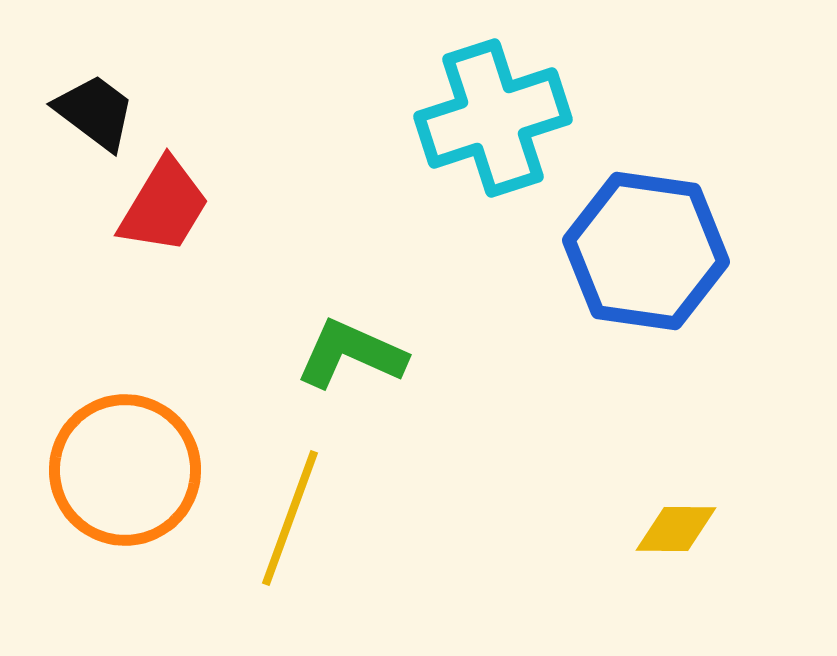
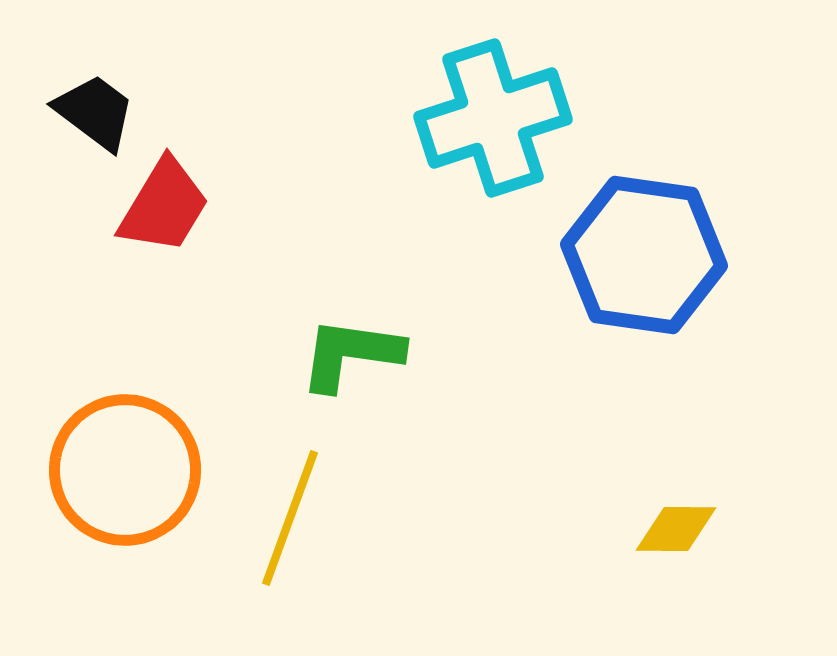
blue hexagon: moved 2 px left, 4 px down
green L-shape: rotated 16 degrees counterclockwise
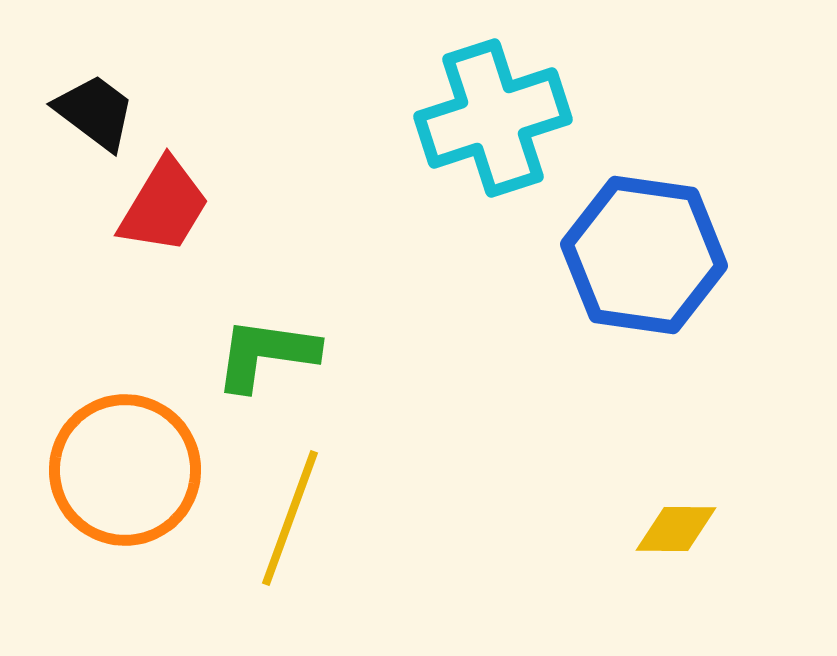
green L-shape: moved 85 px left
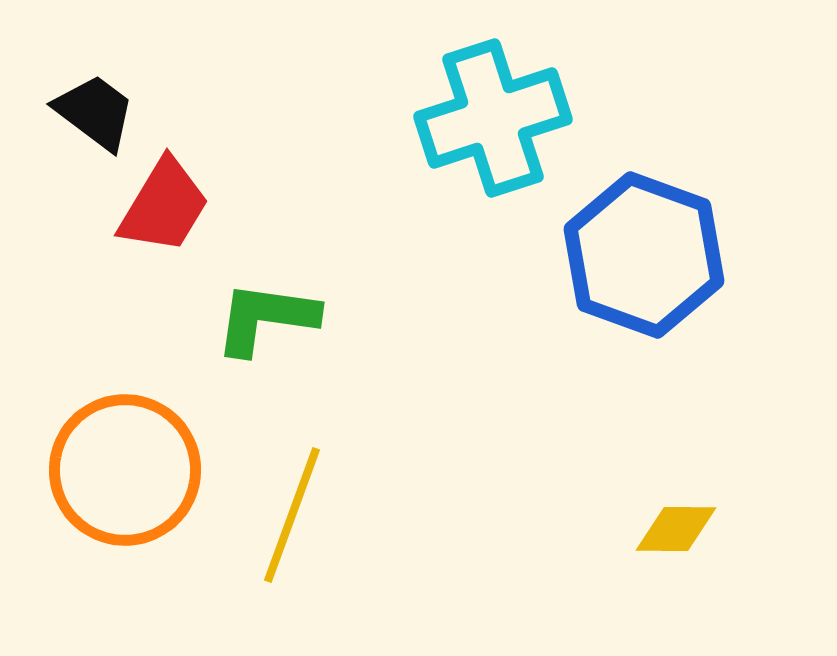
blue hexagon: rotated 12 degrees clockwise
green L-shape: moved 36 px up
yellow line: moved 2 px right, 3 px up
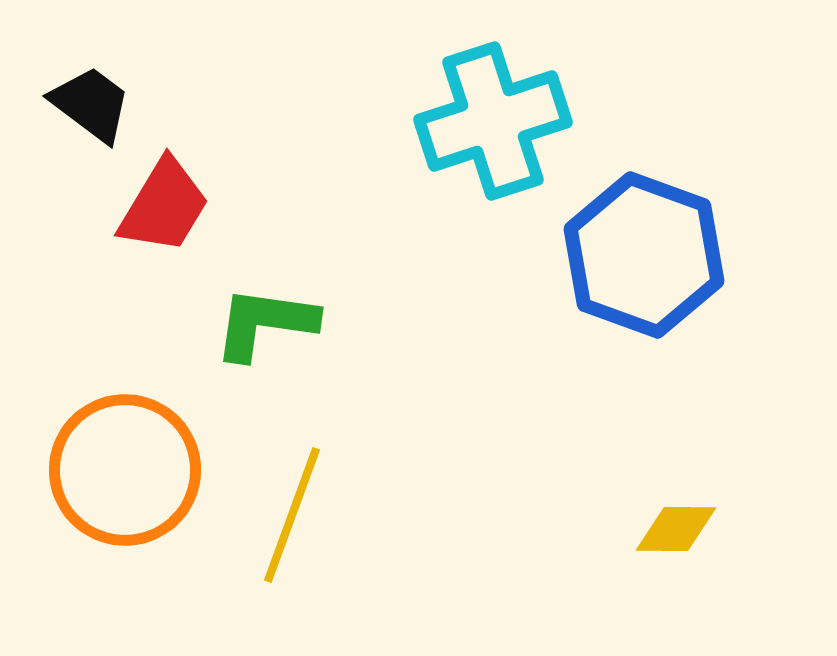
black trapezoid: moved 4 px left, 8 px up
cyan cross: moved 3 px down
green L-shape: moved 1 px left, 5 px down
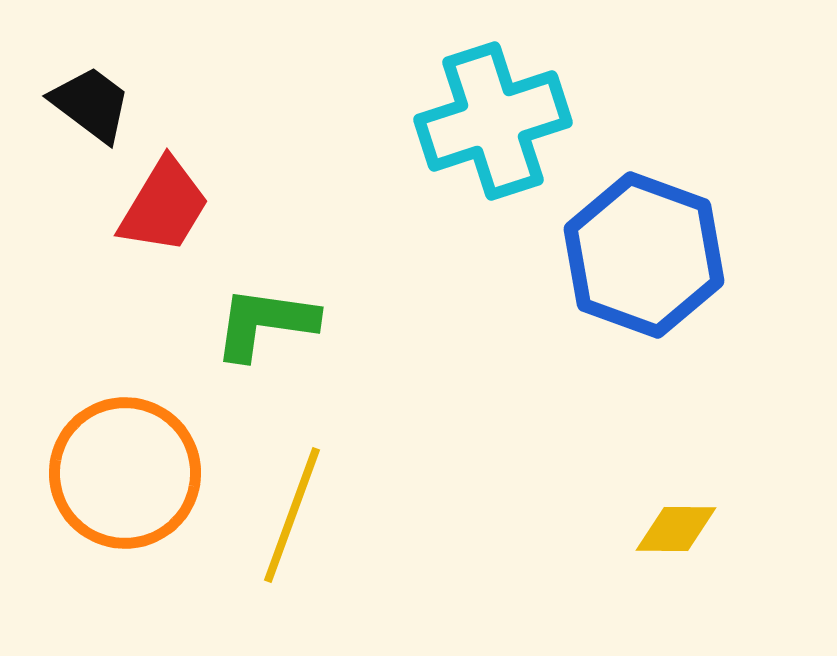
orange circle: moved 3 px down
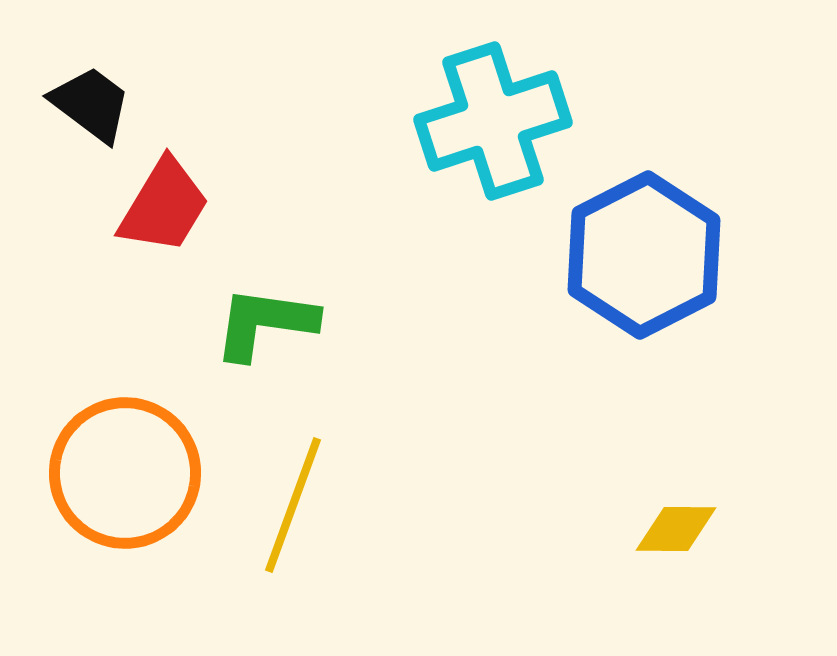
blue hexagon: rotated 13 degrees clockwise
yellow line: moved 1 px right, 10 px up
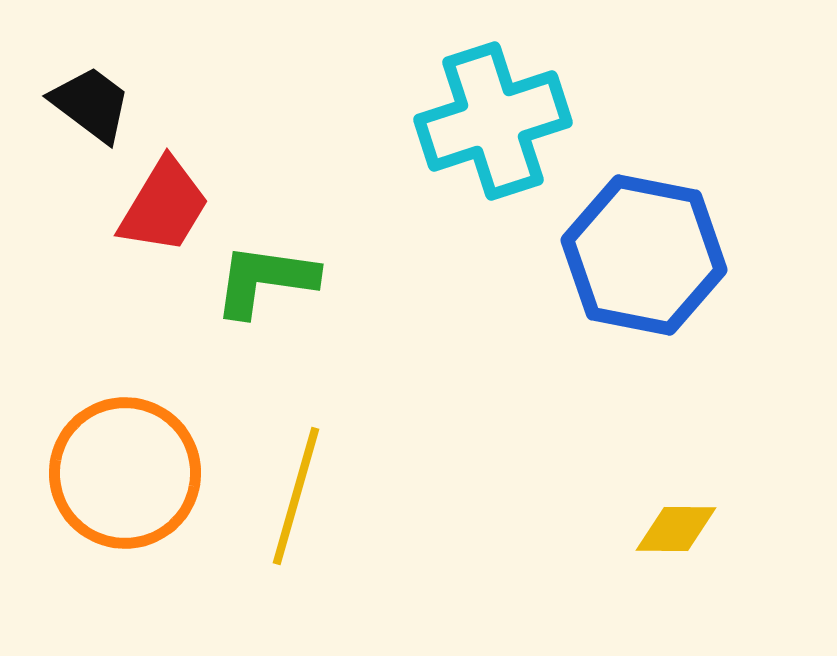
blue hexagon: rotated 22 degrees counterclockwise
green L-shape: moved 43 px up
yellow line: moved 3 px right, 9 px up; rotated 4 degrees counterclockwise
